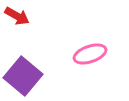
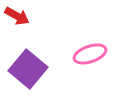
purple square: moved 5 px right, 7 px up
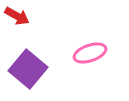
pink ellipse: moved 1 px up
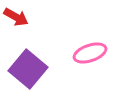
red arrow: moved 1 px left, 1 px down
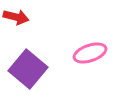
red arrow: rotated 15 degrees counterclockwise
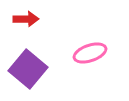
red arrow: moved 10 px right, 2 px down; rotated 15 degrees counterclockwise
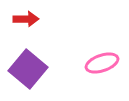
pink ellipse: moved 12 px right, 10 px down
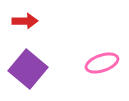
red arrow: moved 1 px left, 2 px down
